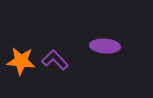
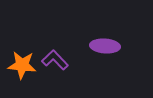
orange star: moved 1 px right, 4 px down
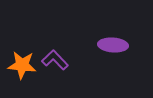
purple ellipse: moved 8 px right, 1 px up
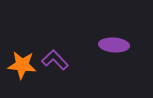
purple ellipse: moved 1 px right
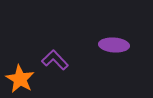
orange star: moved 2 px left, 14 px down; rotated 24 degrees clockwise
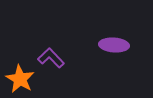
purple L-shape: moved 4 px left, 2 px up
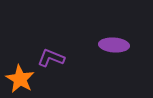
purple L-shape: rotated 24 degrees counterclockwise
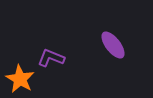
purple ellipse: moved 1 px left; rotated 48 degrees clockwise
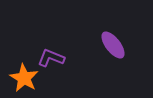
orange star: moved 4 px right, 1 px up
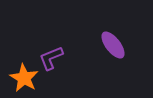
purple L-shape: rotated 44 degrees counterclockwise
